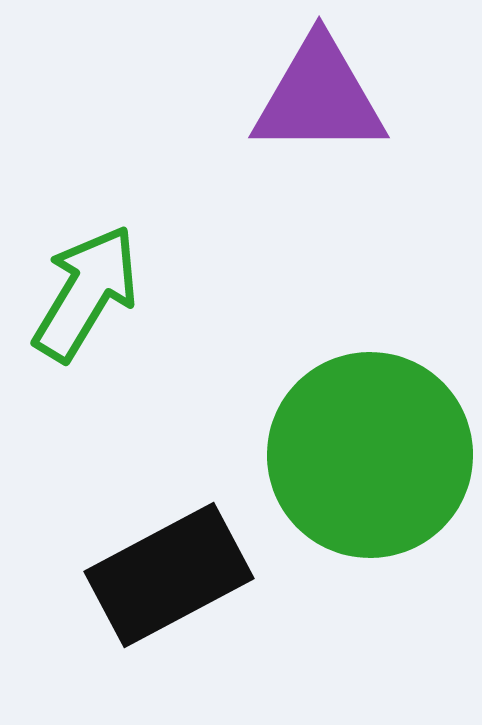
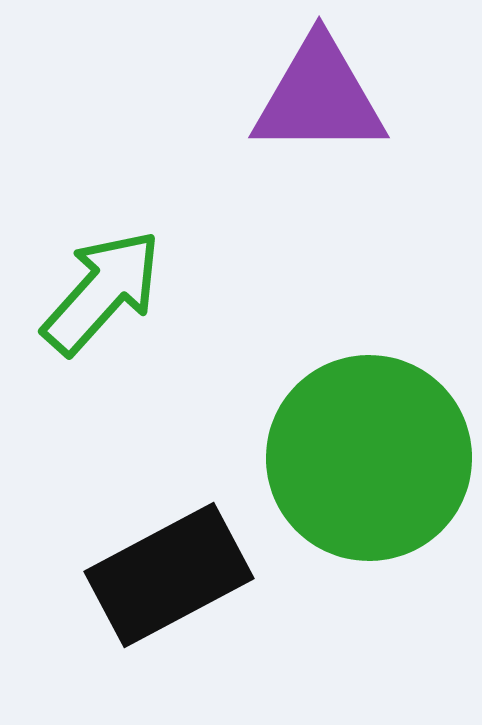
green arrow: moved 16 px right, 1 px up; rotated 11 degrees clockwise
green circle: moved 1 px left, 3 px down
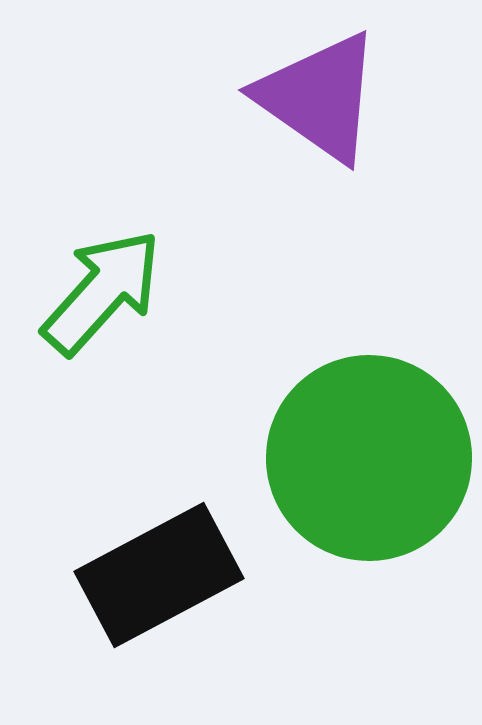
purple triangle: rotated 35 degrees clockwise
black rectangle: moved 10 px left
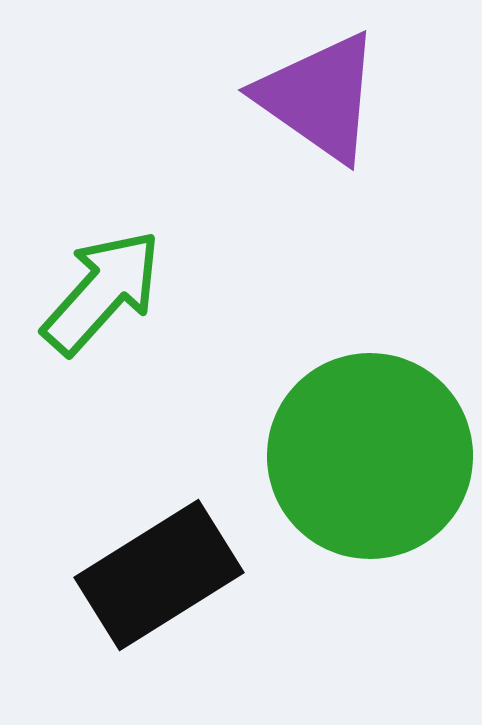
green circle: moved 1 px right, 2 px up
black rectangle: rotated 4 degrees counterclockwise
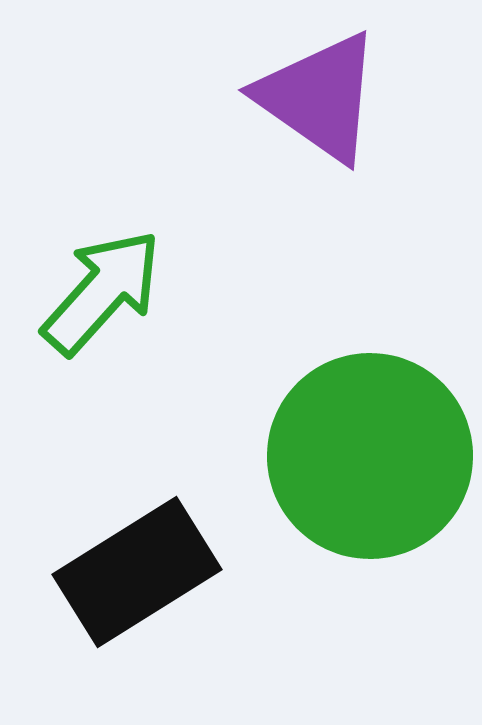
black rectangle: moved 22 px left, 3 px up
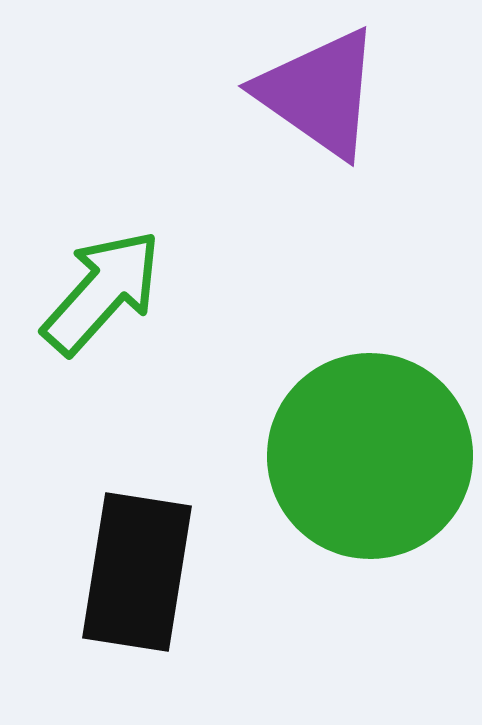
purple triangle: moved 4 px up
black rectangle: rotated 49 degrees counterclockwise
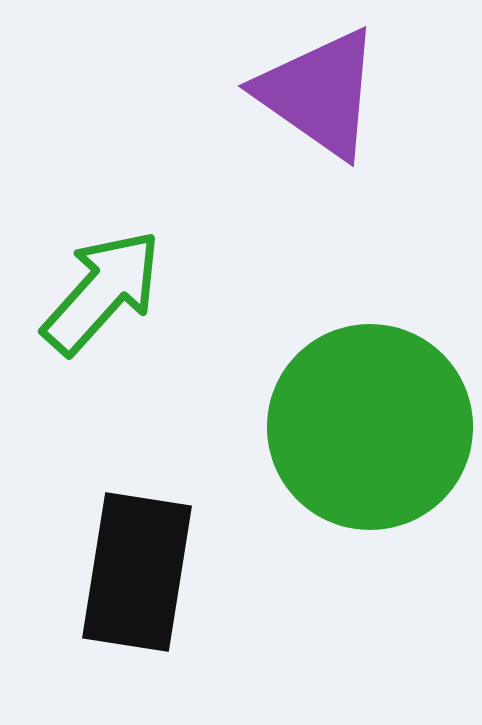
green circle: moved 29 px up
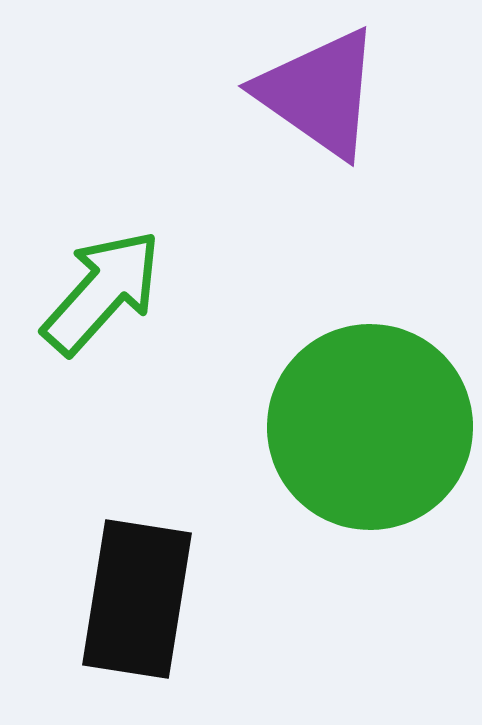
black rectangle: moved 27 px down
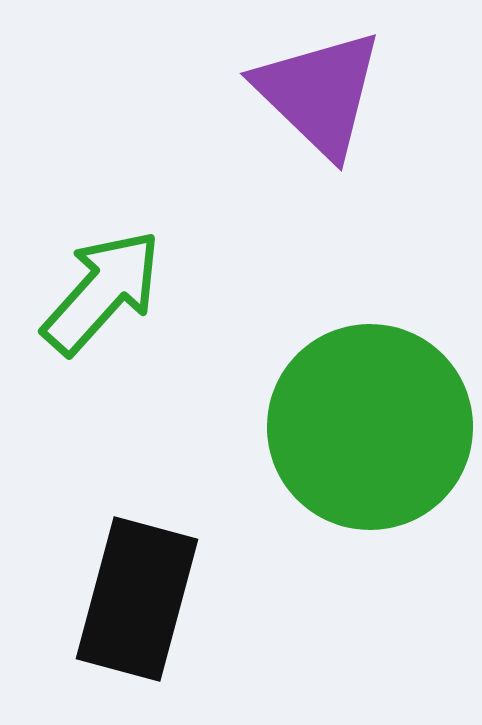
purple triangle: rotated 9 degrees clockwise
black rectangle: rotated 6 degrees clockwise
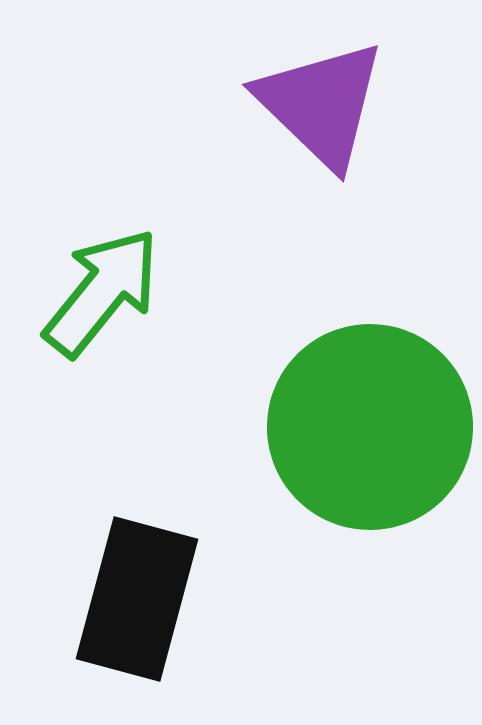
purple triangle: moved 2 px right, 11 px down
green arrow: rotated 3 degrees counterclockwise
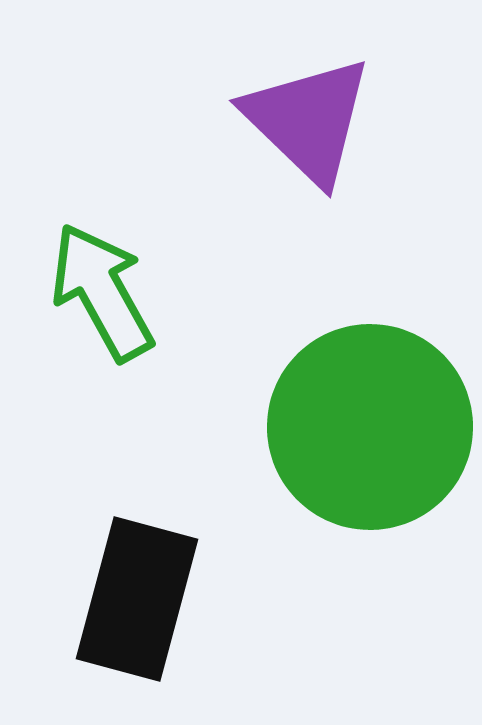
purple triangle: moved 13 px left, 16 px down
green arrow: rotated 68 degrees counterclockwise
